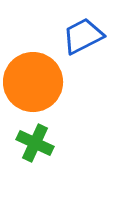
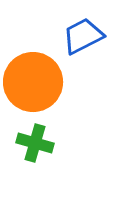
green cross: rotated 9 degrees counterclockwise
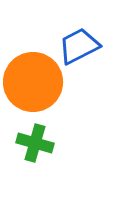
blue trapezoid: moved 4 px left, 10 px down
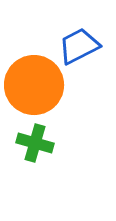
orange circle: moved 1 px right, 3 px down
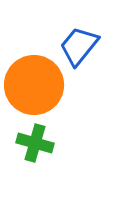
blue trapezoid: rotated 24 degrees counterclockwise
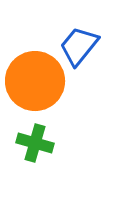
orange circle: moved 1 px right, 4 px up
